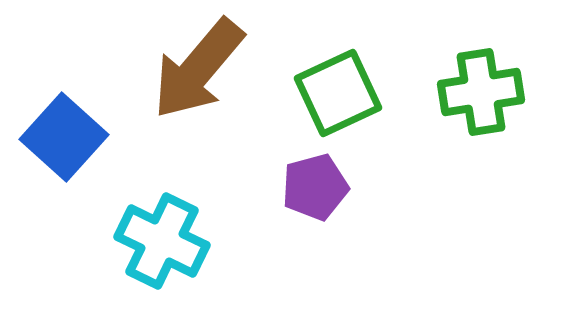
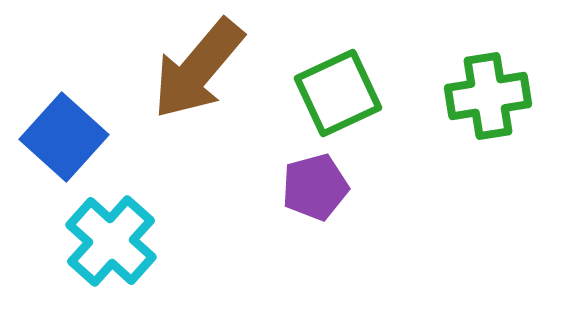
green cross: moved 7 px right, 4 px down
cyan cross: moved 51 px left; rotated 16 degrees clockwise
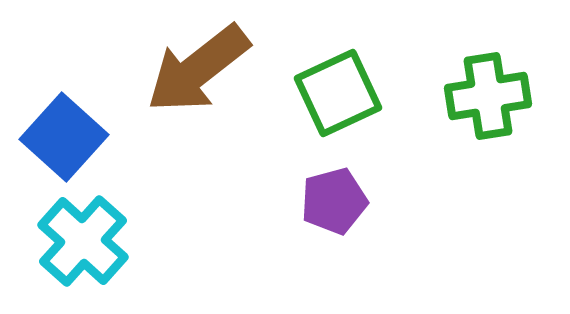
brown arrow: rotated 12 degrees clockwise
purple pentagon: moved 19 px right, 14 px down
cyan cross: moved 28 px left
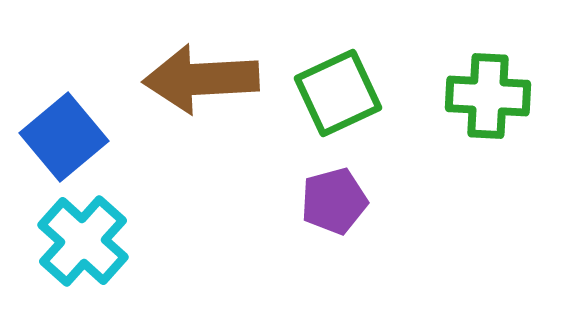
brown arrow: moved 3 px right, 10 px down; rotated 35 degrees clockwise
green cross: rotated 12 degrees clockwise
blue square: rotated 8 degrees clockwise
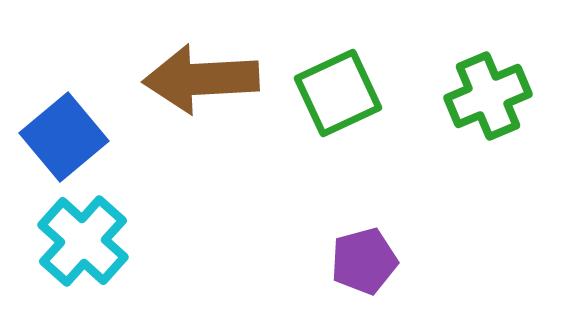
green cross: rotated 26 degrees counterclockwise
purple pentagon: moved 30 px right, 60 px down
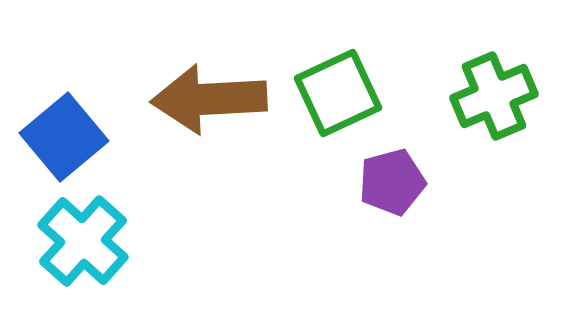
brown arrow: moved 8 px right, 20 px down
green cross: moved 6 px right
purple pentagon: moved 28 px right, 79 px up
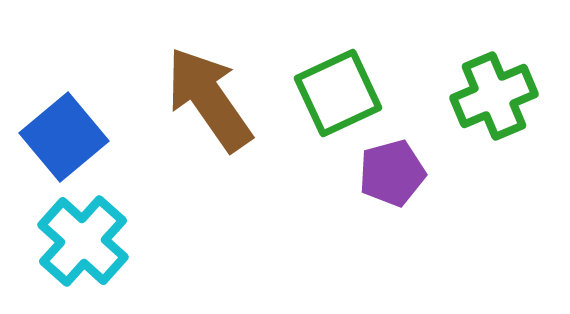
brown arrow: rotated 58 degrees clockwise
purple pentagon: moved 9 px up
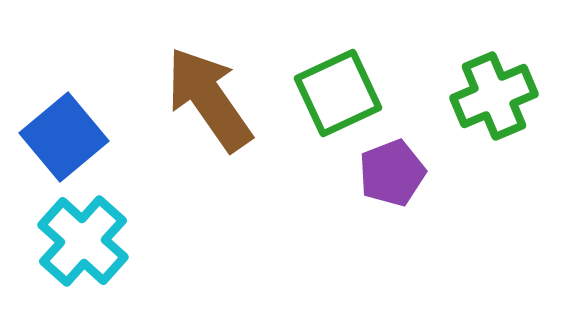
purple pentagon: rotated 6 degrees counterclockwise
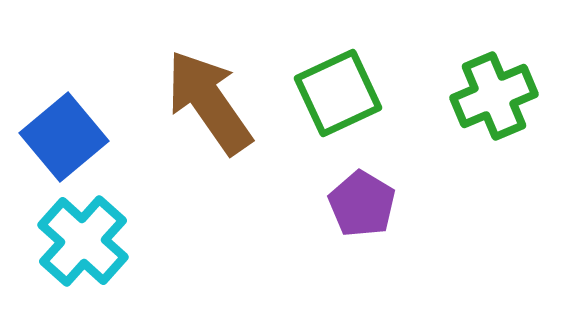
brown arrow: moved 3 px down
purple pentagon: moved 30 px left, 31 px down; rotated 20 degrees counterclockwise
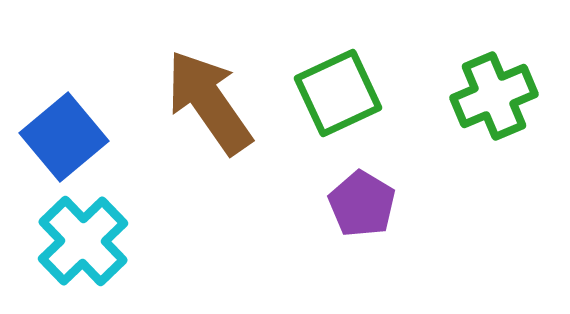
cyan cross: rotated 4 degrees clockwise
